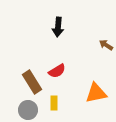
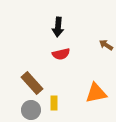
red semicircle: moved 4 px right, 17 px up; rotated 18 degrees clockwise
brown rectangle: moved 1 px down; rotated 10 degrees counterclockwise
gray circle: moved 3 px right
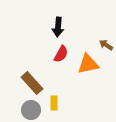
red semicircle: rotated 48 degrees counterclockwise
orange triangle: moved 8 px left, 29 px up
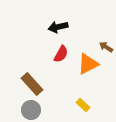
black arrow: rotated 72 degrees clockwise
brown arrow: moved 2 px down
orange triangle: rotated 15 degrees counterclockwise
brown rectangle: moved 1 px down
yellow rectangle: moved 29 px right, 2 px down; rotated 48 degrees counterclockwise
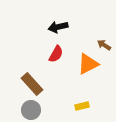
brown arrow: moved 2 px left, 2 px up
red semicircle: moved 5 px left
yellow rectangle: moved 1 px left, 1 px down; rotated 56 degrees counterclockwise
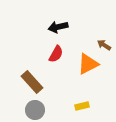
brown rectangle: moved 2 px up
gray circle: moved 4 px right
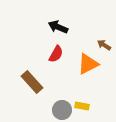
black arrow: rotated 36 degrees clockwise
yellow rectangle: rotated 24 degrees clockwise
gray circle: moved 27 px right
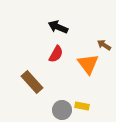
orange triangle: rotated 40 degrees counterclockwise
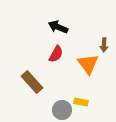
brown arrow: rotated 120 degrees counterclockwise
yellow rectangle: moved 1 px left, 4 px up
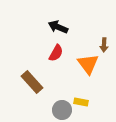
red semicircle: moved 1 px up
